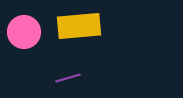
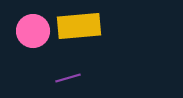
pink circle: moved 9 px right, 1 px up
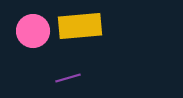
yellow rectangle: moved 1 px right
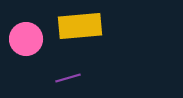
pink circle: moved 7 px left, 8 px down
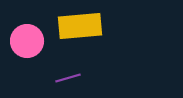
pink circle: moved 1 px right, 2 px down
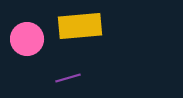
pink circle: moved 2 px up
